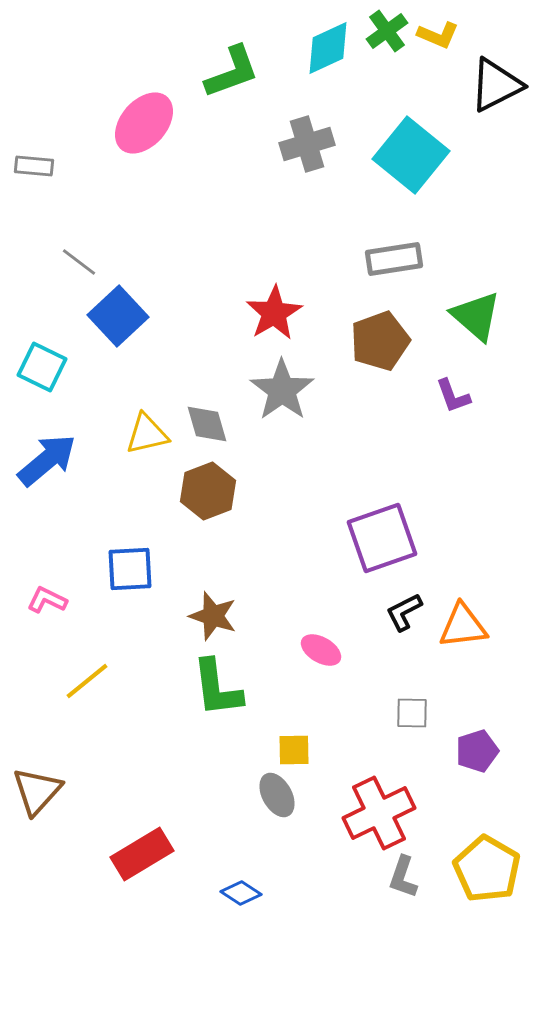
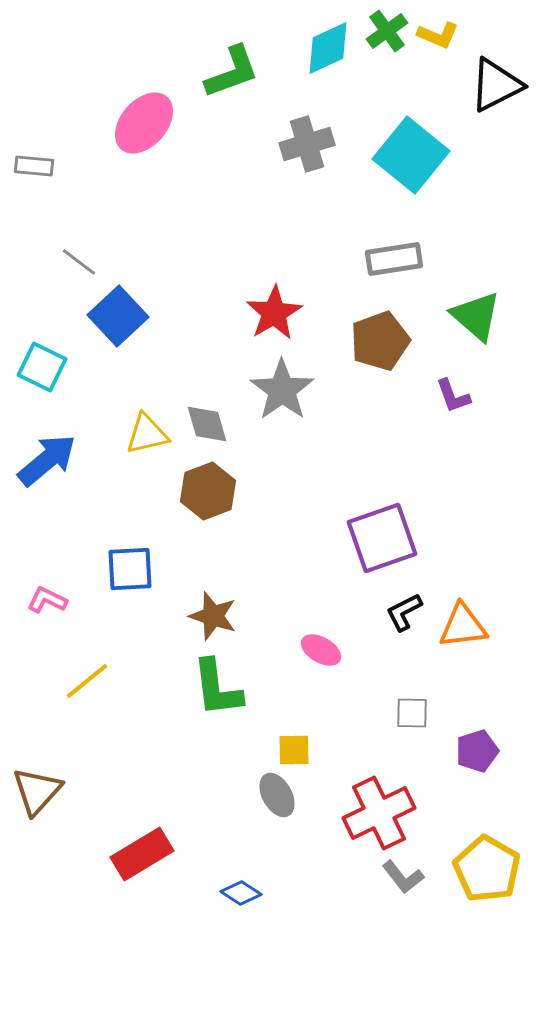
gray L-shape at (403, 877): rotated 57 degrees counterclockwise
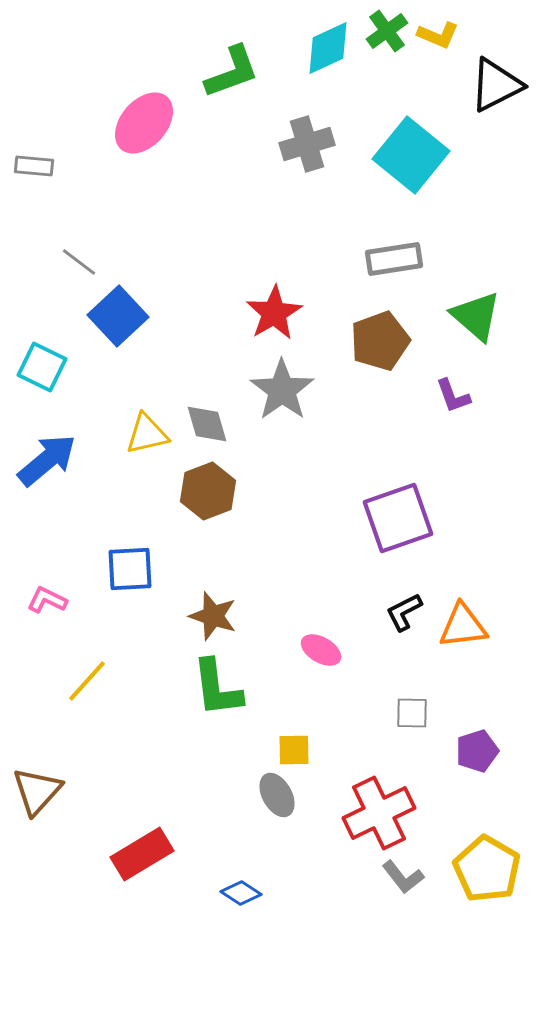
purple square at (382, 538): moved 16 px right, 20 px up
yellow line at (87, 681): rotated 9 degrees counterclockwise
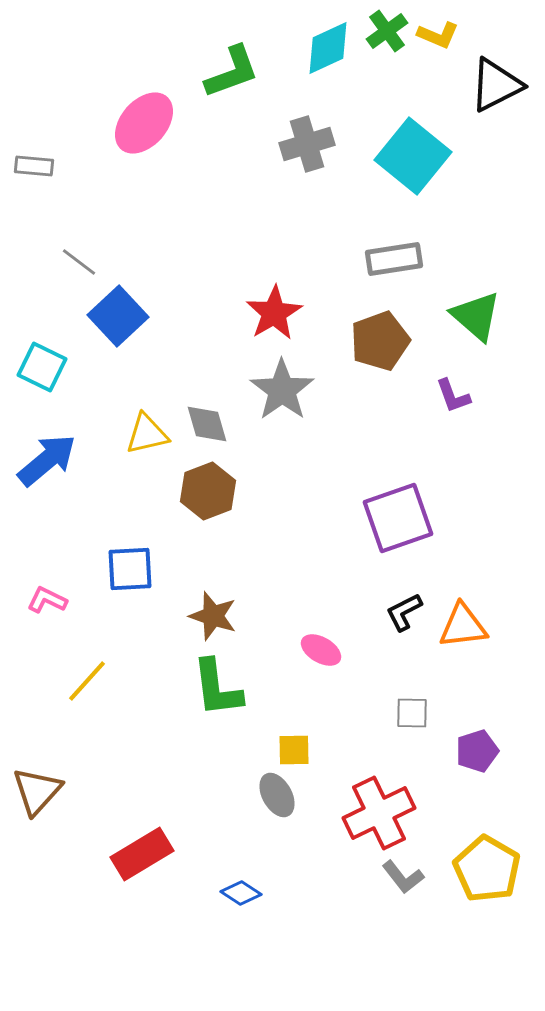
cyan square at (411, 155): moved 2 px right, 1 px down
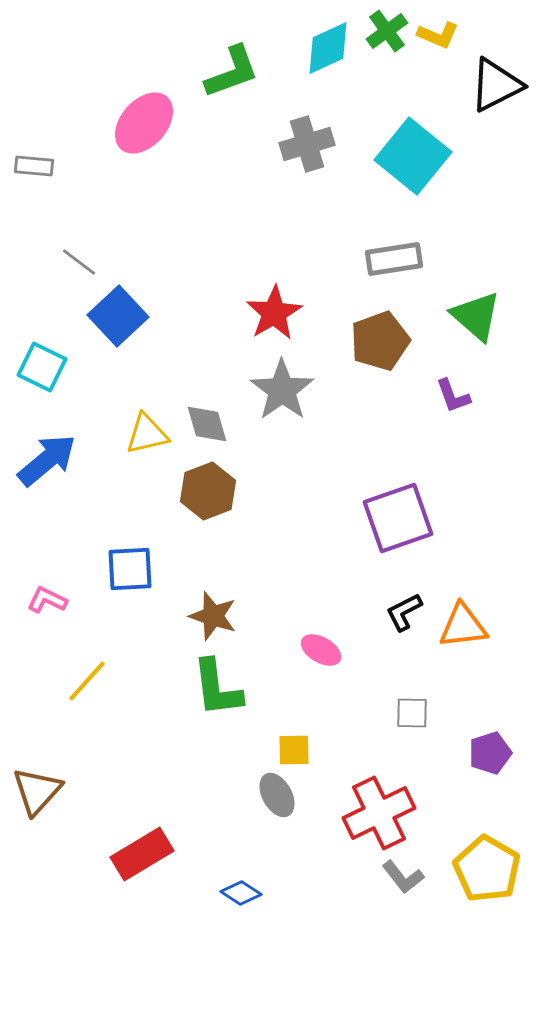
purple pentagon at (477, 751): moved 13 px right, 2 px down
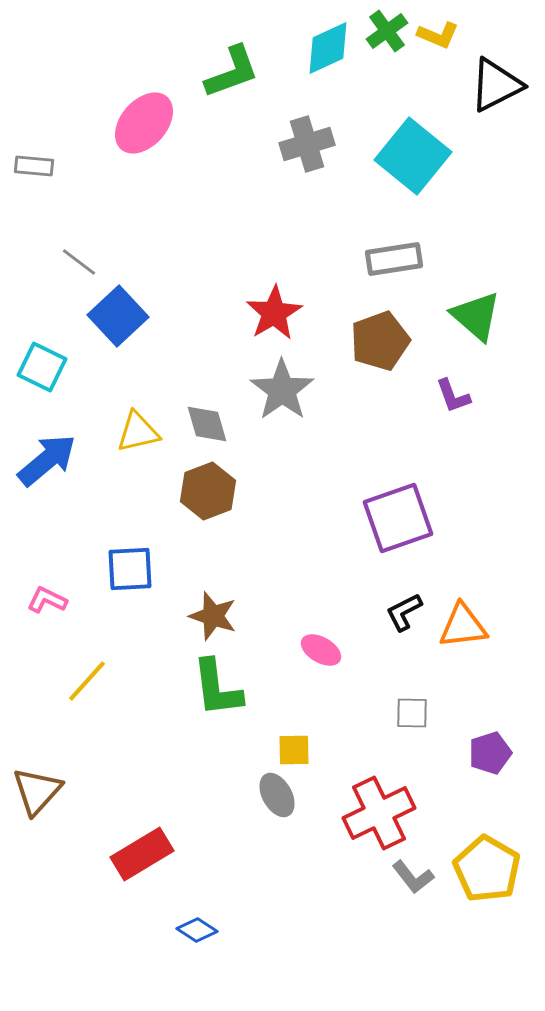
yellow triangle at (147, 434): moved 9 px left, 2 px up
gray L-shape at (403, 877): moved 10 px right
blue diamond at (241, 893): moved 44 px left, 37 px down
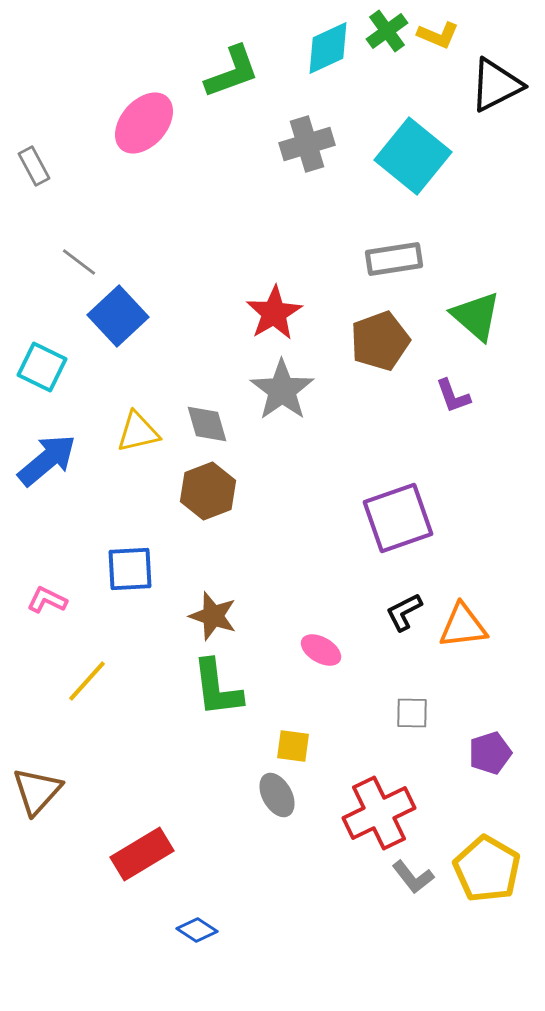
gray rectangle at (34, 166): rotated 57 degrees clockwise
yellow square at (294, 750): moved 1 px left, 4 px up; rotated 9 degrees clockwise
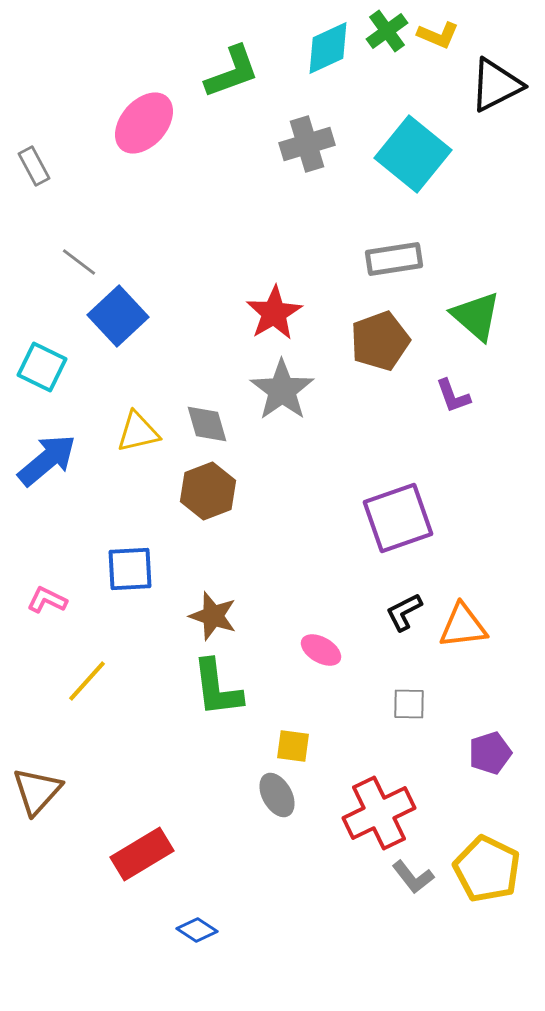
cyan square at (413, 156): moved 2 px up
gray square at (412, 713): moved 3 px left, 9 px up
yellow pentagon at (487, 869): rotated 4 degrees counterclockwise
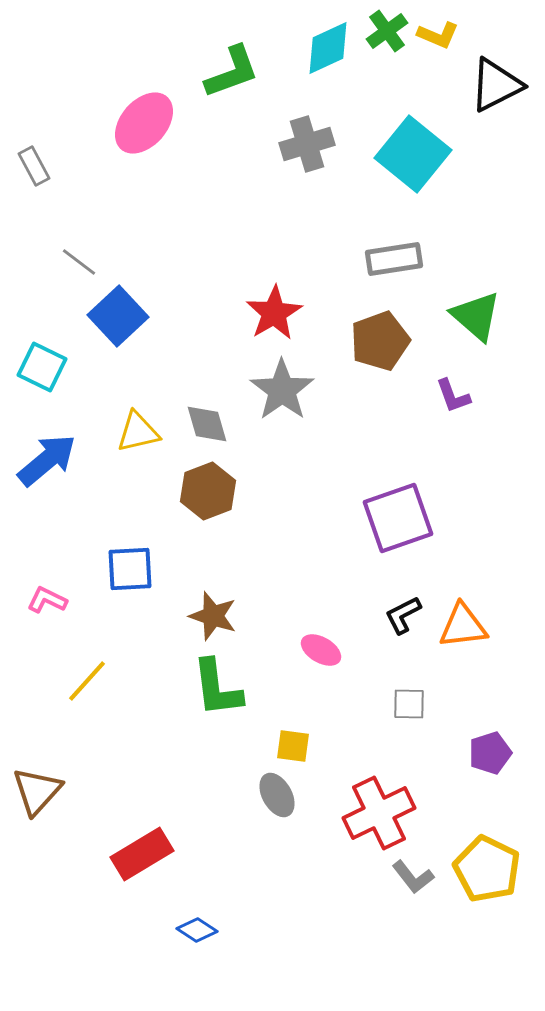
black L-shape at (404, 612): moved 1 px left, 3 px down
